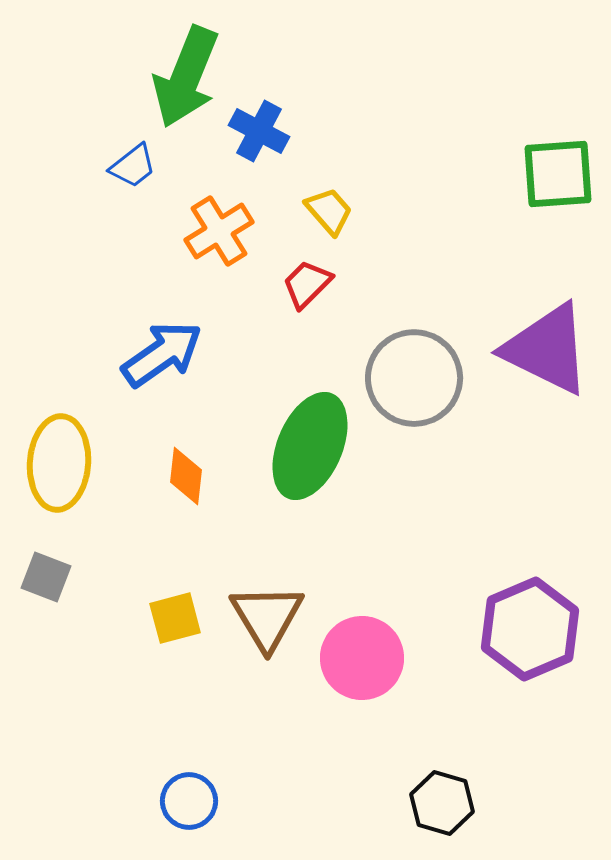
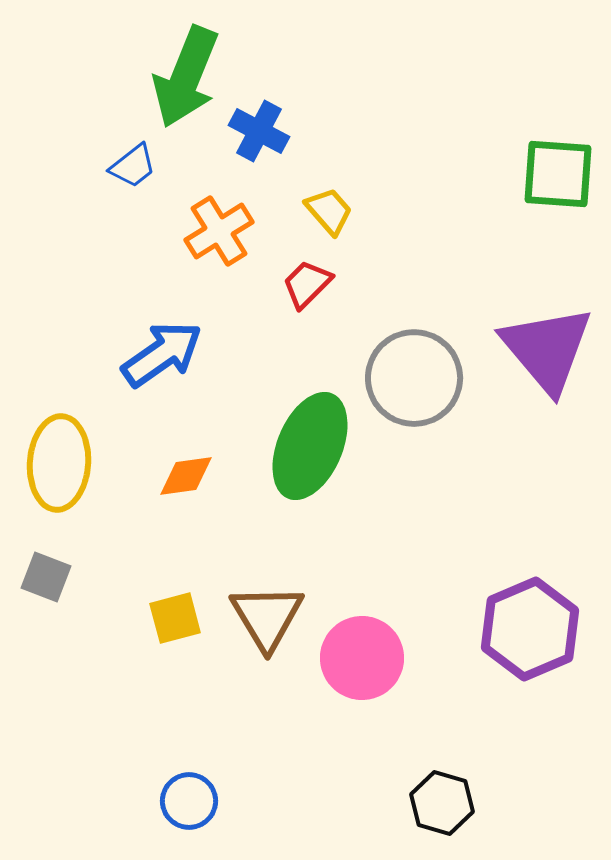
green square: rotated 8 degrees clockwise
purple triangle: rotated 24 degrees clockwise
orange diamond: rotated 76 degrees clockwise
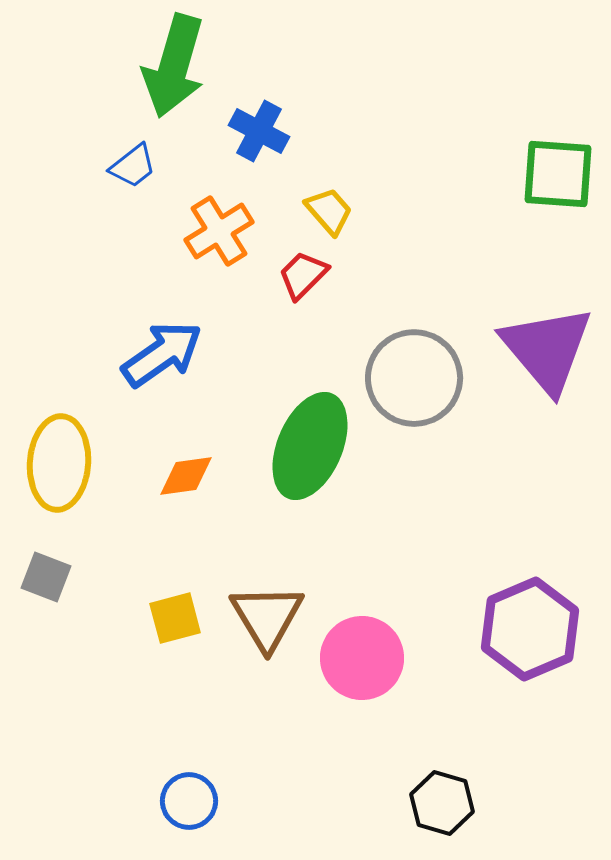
green arrow: moved 12 px left, 11 px up; rotated 6 degrees counterclockwise
red trapezoid: moved 4 px left, 9 px up
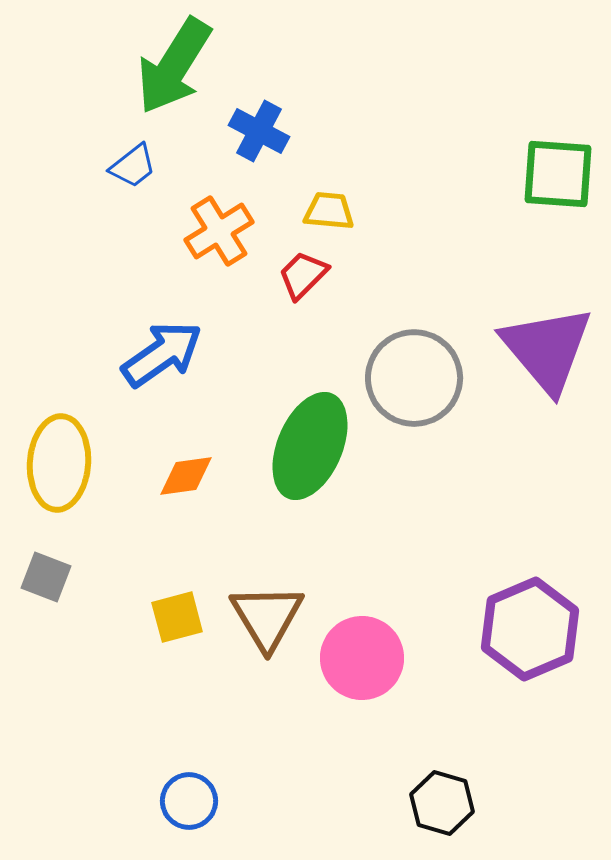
green arrow: rotated 16 degrees clockwise
yellow trapezoid: rotated 44 degrees counterclockwise
yellow square: moved 2 px right, 1 px up
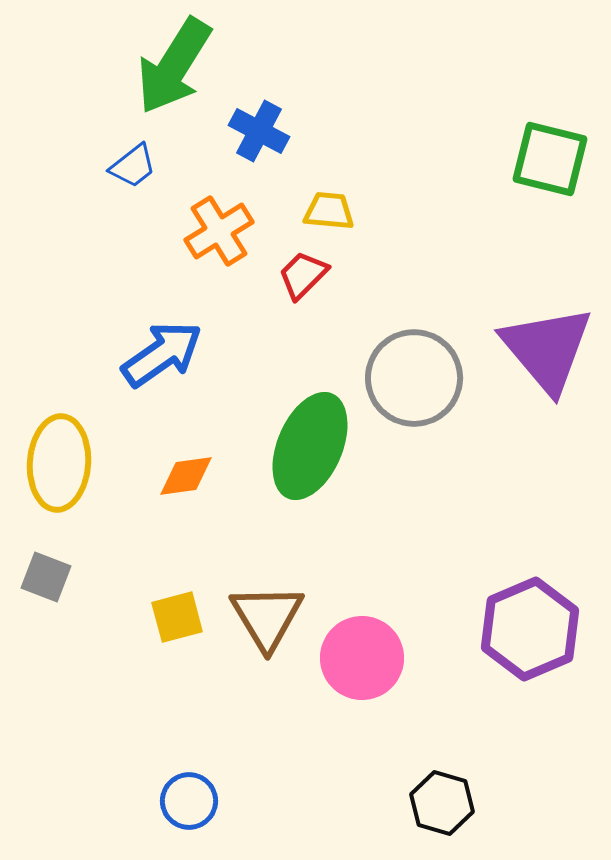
green square: moved 8 px left, 15 px up; rotated 10 degrees clockwise
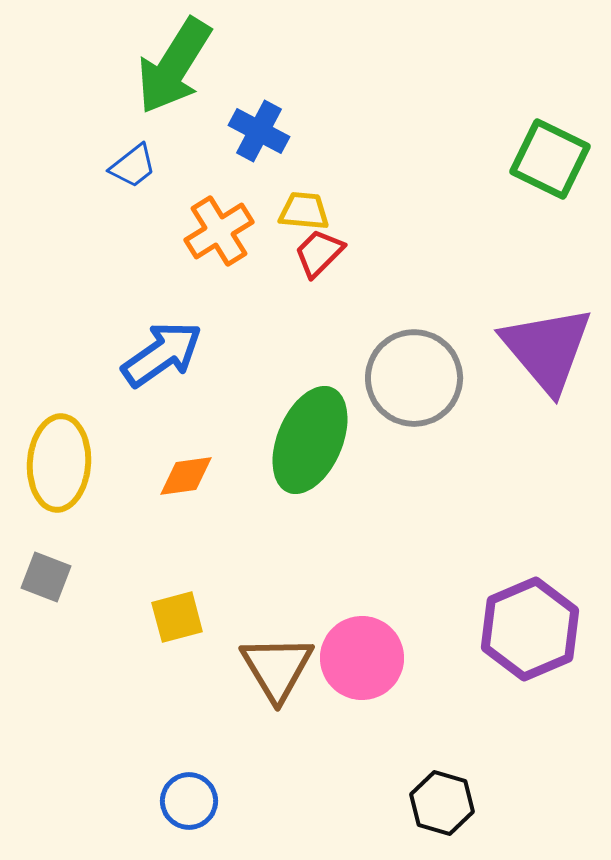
green square: rotated 12 degrees clockwise
yellow trapezoid: moved 25 px left
red trapezoid: moved 16 px right, 22 px up
green ellipse: moved 6 px up
brown triangle: moved 10 px right, 51 px down
